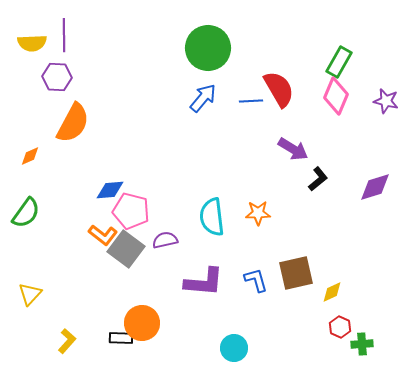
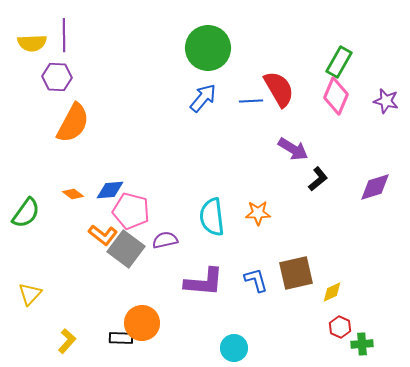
orange diamond: moved 43 px right, 38 px down; rotated 60 degrees clockwise
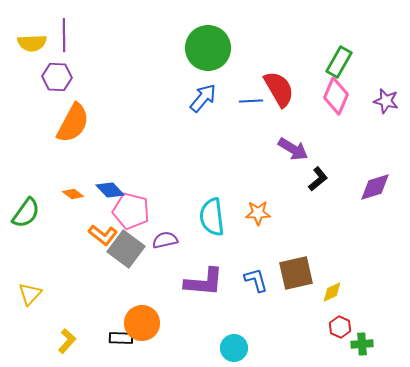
blue diamond: rotated 52 degrees clockwise
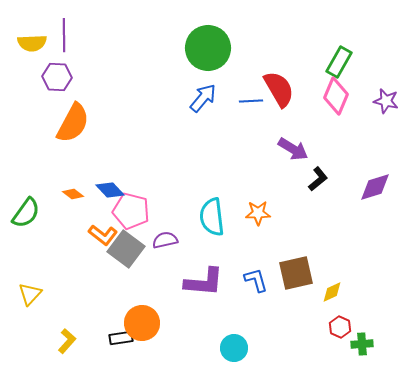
black rectangle: rotated 10 degrees counterclockwise
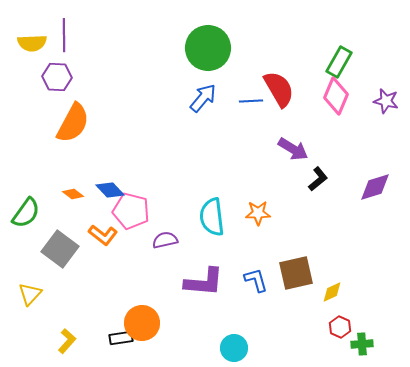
gray square: moved 66 px left
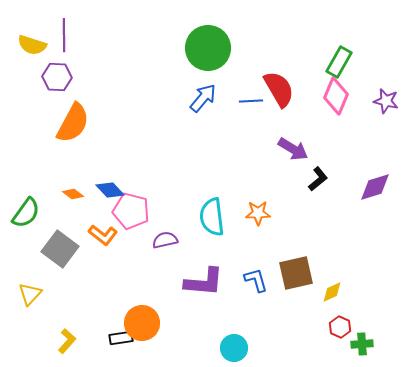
yellow semicircle: moved 2 px down; rotated 20 degrees clockwise
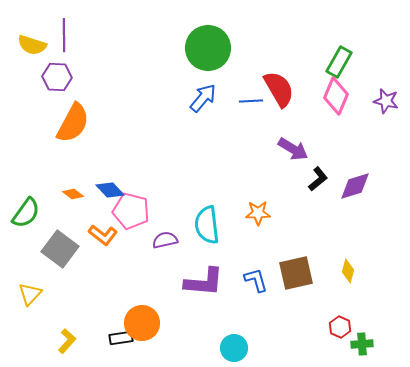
purple diamond: moved 20 px left, 1 px up
cyan semicircle: moved 5 px left, 8 px down
yellow diamond: moved 16 px right, 21 px up; rotated 50 degrees counterclockwise
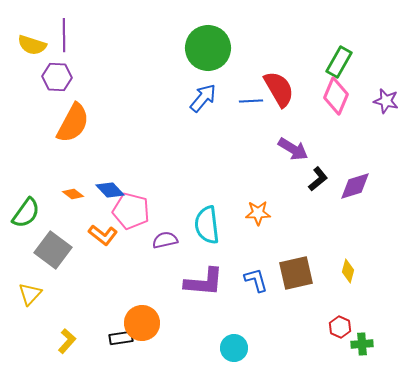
gray square: moved 7 px left, 1 px down
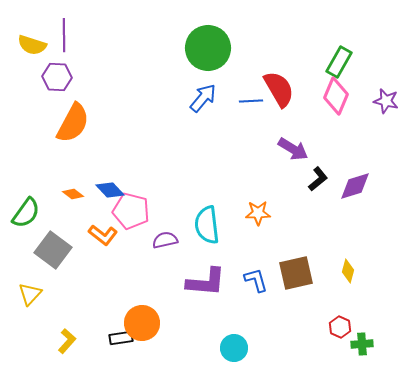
purple L-shape: moved 2 px right
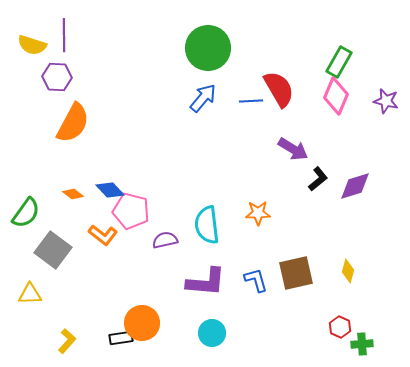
yellow triangle: rotated 45 degrees clockwise
cyan circle: moved 22 px left, 15 px up
